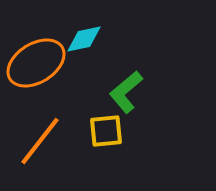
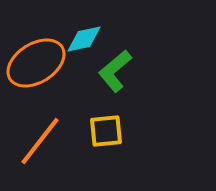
green L-shape: moved 11 px left, 21 px up
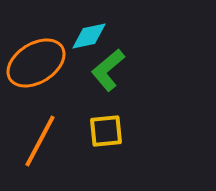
cyan diamond: moved 5 px right, 3 px up
green L-shape: moved 7 px left, 1 px up
orange line: rotated 10 degrees counterclockwise
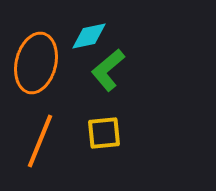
orange ellipse: rotated 44 degrees counterclockwise
yellow square: moved 2 px left, 2 px down
orange line: rotated 6 degrees counterclockwise
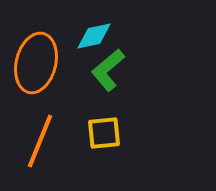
cyan diamond: moved 5 px right
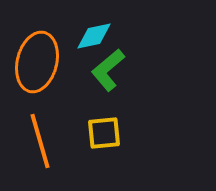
orange ellipse: moved 1 px right, 1 px up
orange line: rotated 38 degrees counterclockwise
